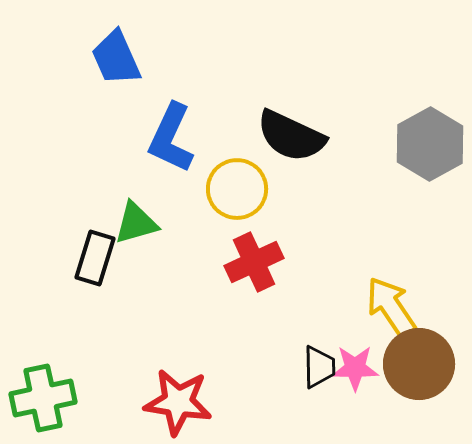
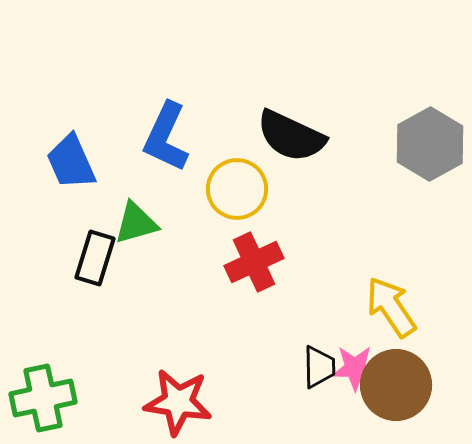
blue trapezoid: moved 45 px left, 104 px down
blue L-shape: moved 5 px left, 1 px up
brown circle: moved 23 px left, 21 px down
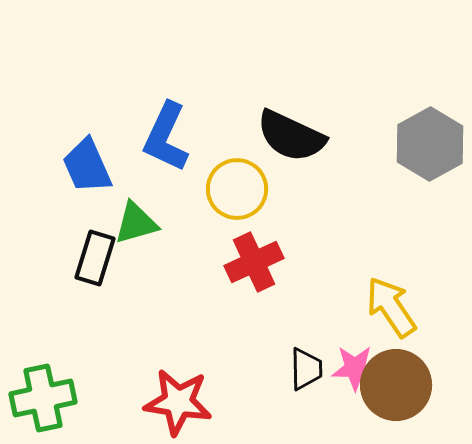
blue trapezoid: moved 16 px right, 4 px down
black trapezoid: moved 13 px left, 2 px down
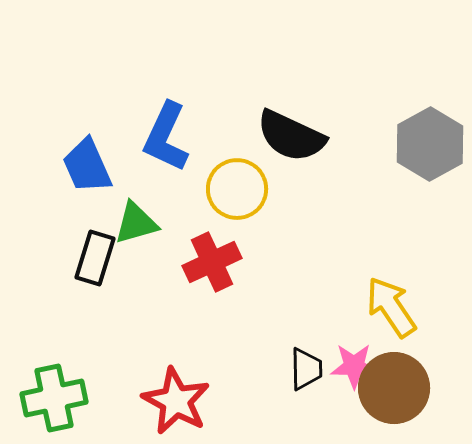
red cross: moved 42 px left
pink star: moved 1 px left, 2 px up
brown circle: moved 2 px left, 3 px down
green cross: moved 11 px right
red star: moved 2 px left, 1 px up; rotated 20 degrees clockwise
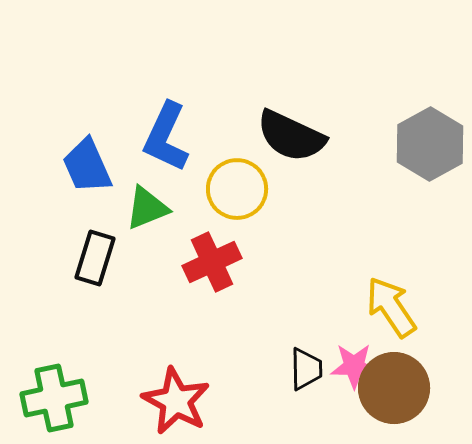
green triangle: moved 11 px right, 15 px up; rotated 6 degrees counterclockwise
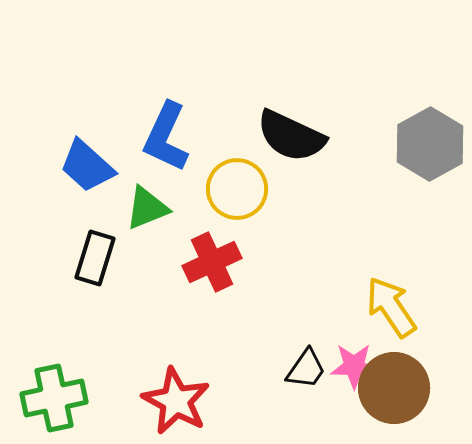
blue trapezoid: rotated 24 degrees counterclockwise
black trapezoid: rotated 36 degrees clockwise
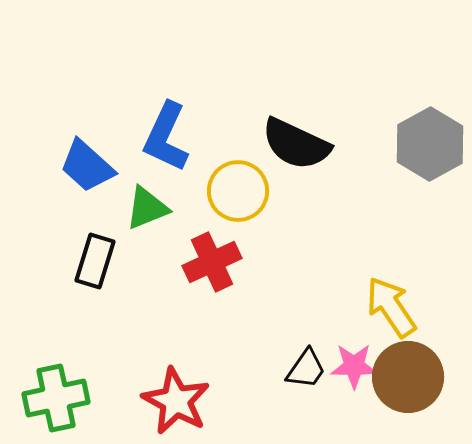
black semicircle: moved 5 px right, 8 px down
yellow circle: moved 1 px right, 2 px down
black rectangle: moved 3 px down
brown circle: moved 14 px right, 11 px up
green cross: moved 2 px right
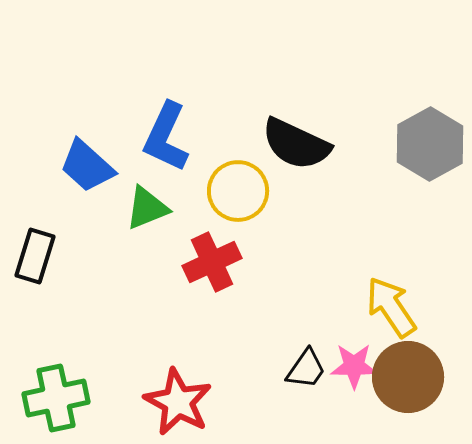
black rectangle: moved 60 px left, 5 px up
red star: moved 2 px right, 1 px down
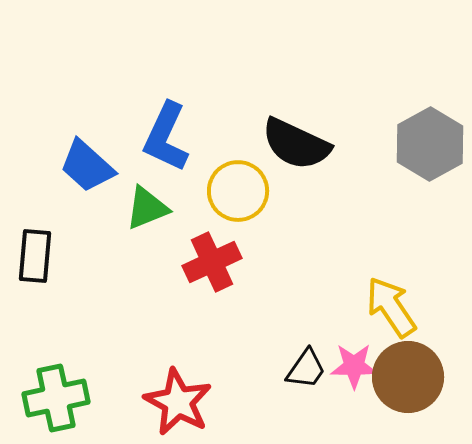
black rectangle: rotated 12 degrees counterclockwise
